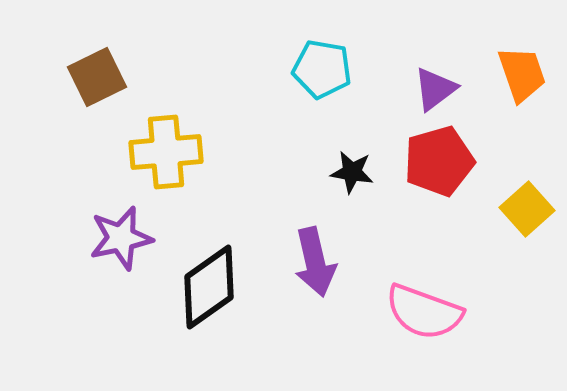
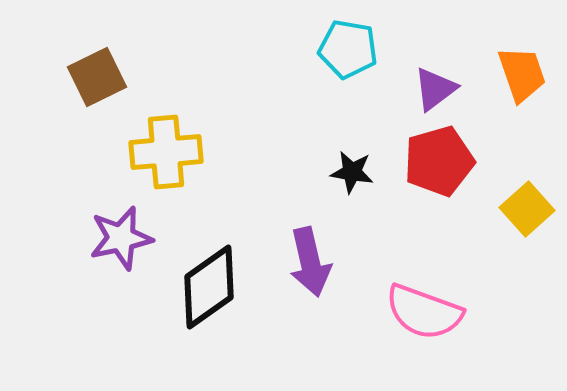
cyan pentagon: moved 26 px right, 20 px up
purple arrow: moved 5 px left
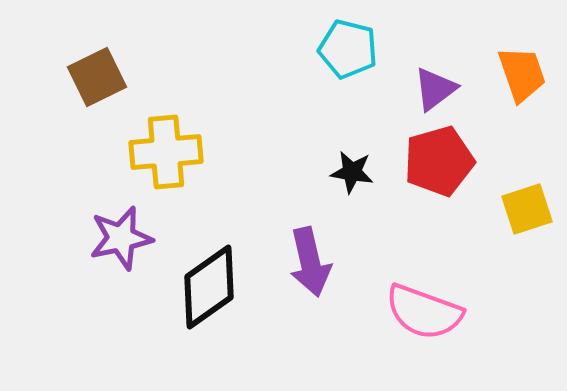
cyan pentagon: rotated 4 degrees clockwise
yellow square: rotated 24 degrees clockwise
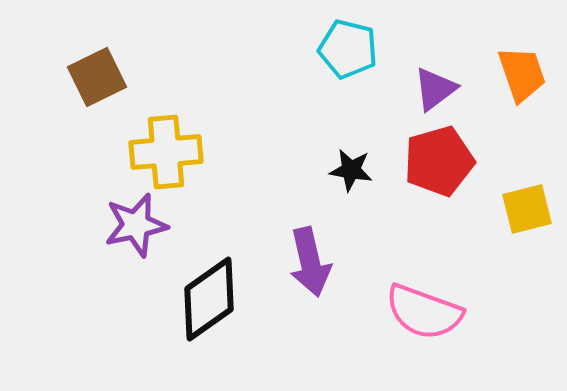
black star: moved 1 px left, 2 px up
yellow square: rotated 4 degrees clockwise
purple star: moved 15 px right, 13 px up
black diamond: moved 12 px down
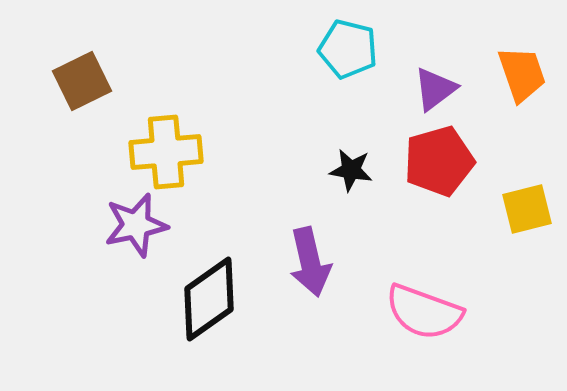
brown square: moved 15 px left, 4 px down
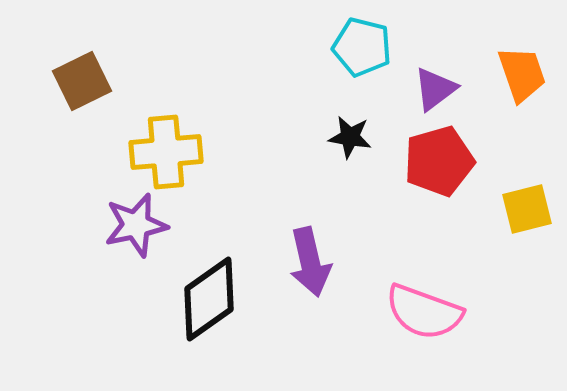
cyan pentagon: moved 14 px right, 2 px up
black star: moved 1 px left, 33 px up
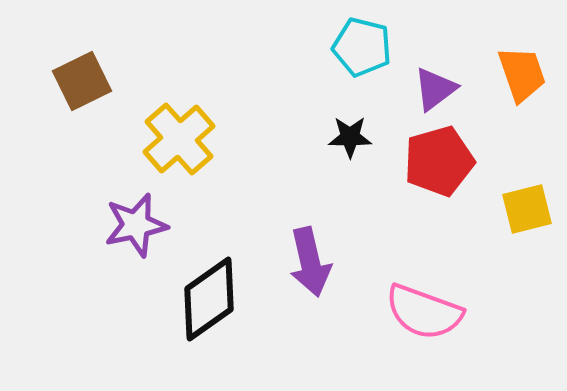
black star: rotated 9 degrees counterclockwise
yellow cross: moved 13 px right, 13 px up; rotated 36 degrees counterclockwise
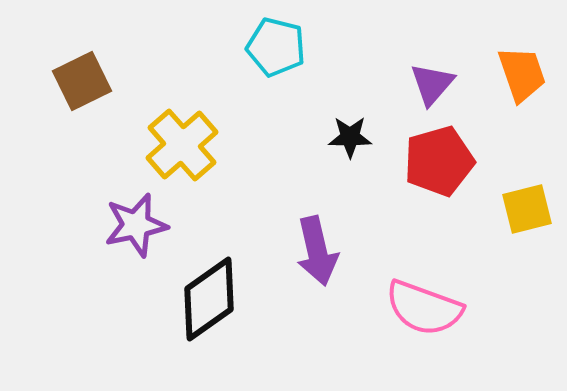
cyan pentagon: moved 86 px left
purple triangle: moved 3 px left, 5 px up; rotated 12 degrees counterclockwise
yellow cross: moved 3 px right, 6 px down
purple arrow: moved 7 px right, 11 px up
pink semicircle: moved 4 px up
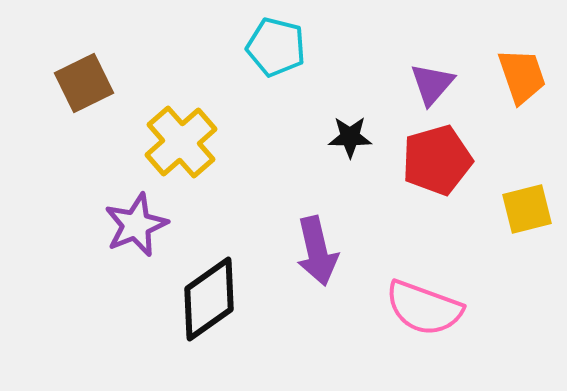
orange trapezoid: moved 2 px down
brown square: moved 2 px right, 2 px down
yellow cross: moved 1 px left, 3 px up
red pentagon: moved 2 px left, 1 px up
purple star: rotated 10 degrees counterclockwise
